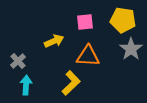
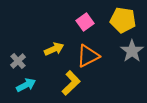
pink square: rotated 30 degrees counterclockwise
yellow arrow: moved 8 px down
gray star: moved 1 px right, 2 px down
orange triangle: rotated 30 degrees counterclockwise
cyan arrow: rotated 60 degrees clockwise
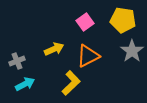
gray cross: moved 1 px left; rotated 21 degrees clockwise
cyan arrow: moved 1 px left, 1 px up
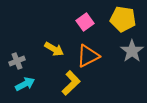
yellow pentagon: moved 1 px up
yellow arrow: rotated 54 degrees clockwise
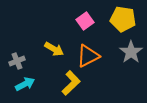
pink square: moved 1 px up
gray star: moved 1 px left, 1 px down
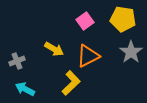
cyan arrow: moved 5 px down; rotated 126 degrees counterclockwise
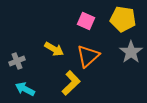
pink square: moved 1 px right; rotated 30 degrees counterclockwise
orange triangle: rotated 15 degrees counterclockwise
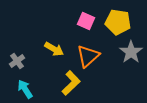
yellow pentagon: moved 5 px left, 3 px down
gray cross: rotated 14 degrees counterclockwise
cyan arrow: rotated 30 degrees clockwise
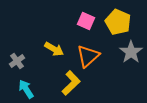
yellow pentagon: rotated 15 degrees clockwise
cyan arrow: moved 1 px right
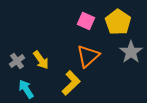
yellow pentagon: rotated 10 degrees clockwise
yellow arrow: moved 13 px left, 11 px down; rotated 24 degrees clockwise
